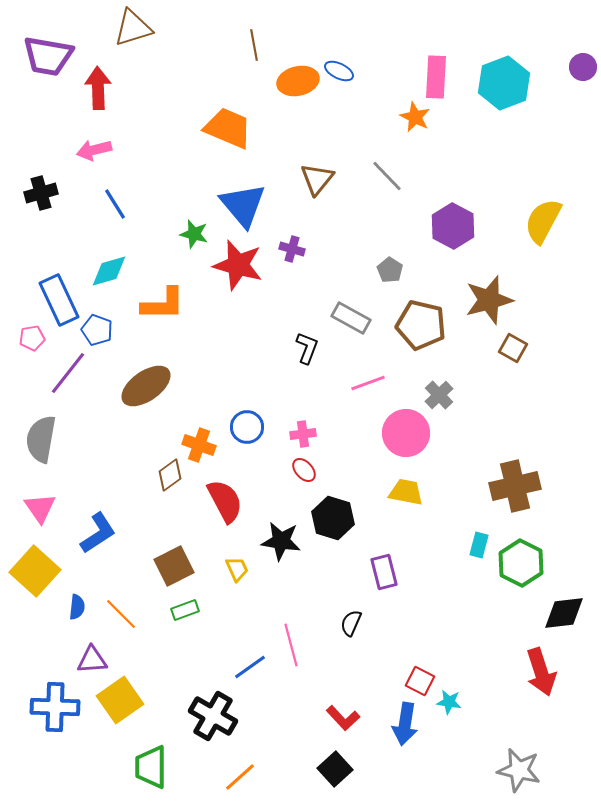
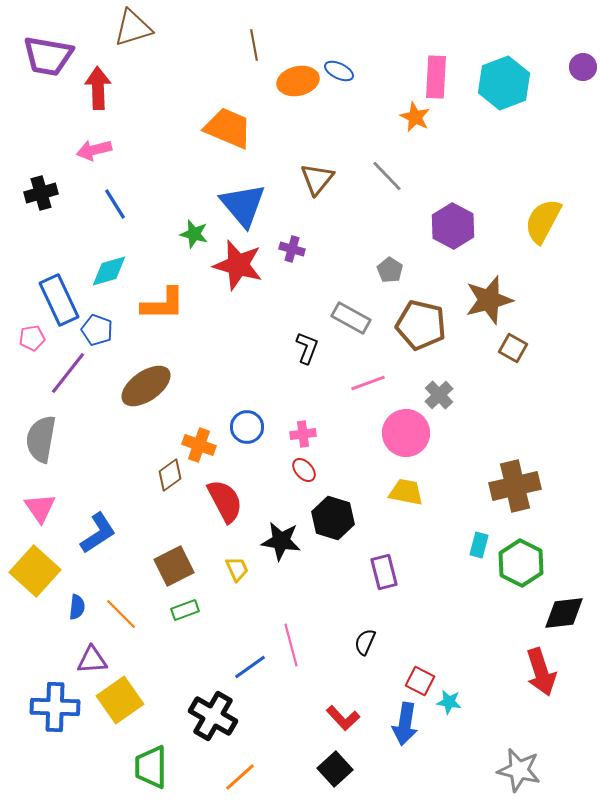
black semicircle at (351, 623): moved 14 px right, 19 px down
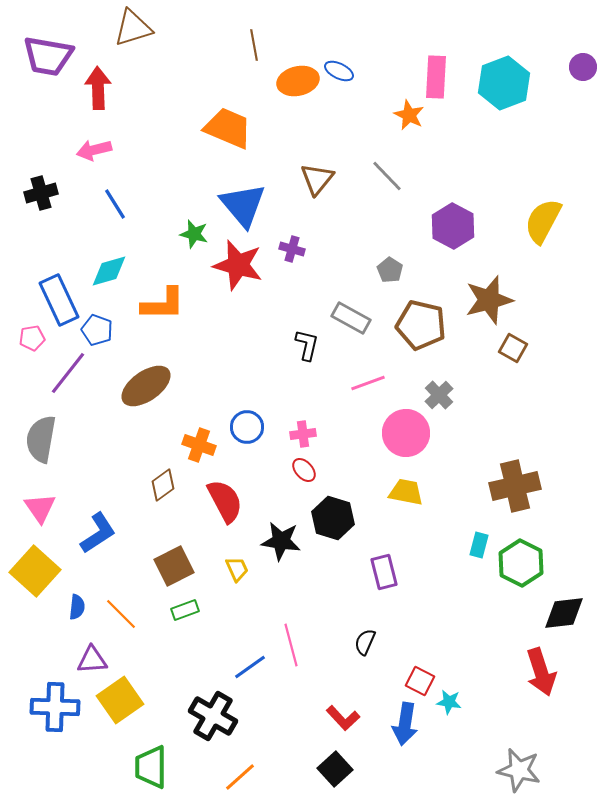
orange star at (415, 117): moved 6 px left, 2 px up
black L-shape at (307, 348): moved 3 px up; rotated 8 degrees counterclockwise
brown diamond at (170, 475): moved 7 px left, 10 px down
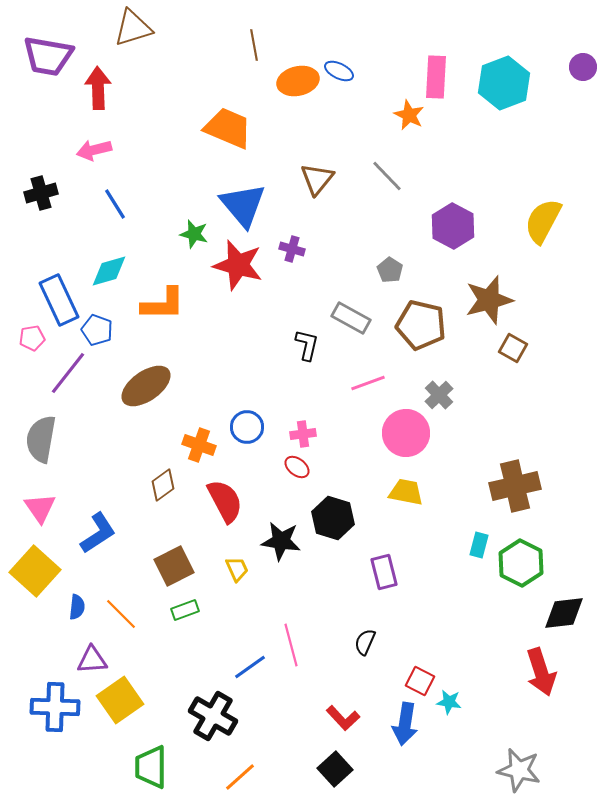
red ellipse at (304, 470): moved 7 px left, 3 px up; rotated 10 degrees counterclockwise
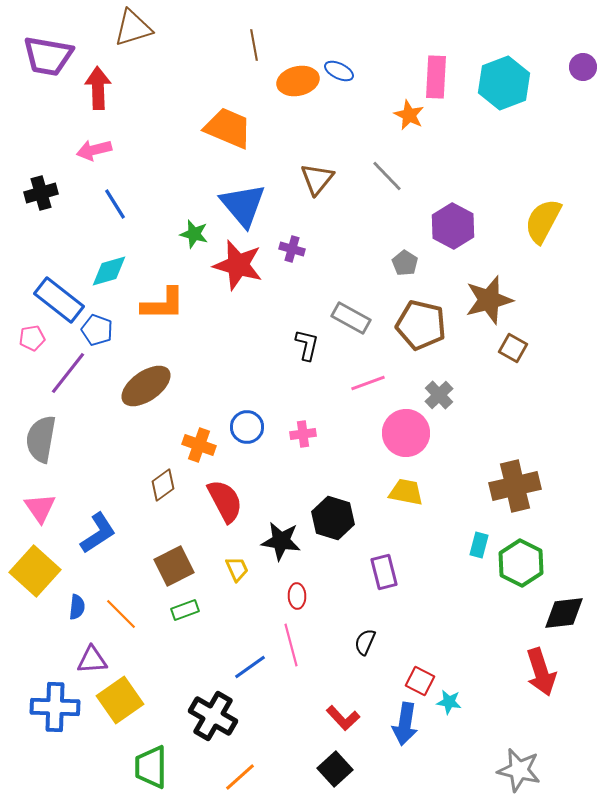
gray pentagon at (390, 270): moved 15 px right, 7 px up
blue rectangle at (59, 300): rotated 27 degrees counterclockwise
red ellipse at (297, 467): moved 129 px down; rotated 50 degrees clockwise
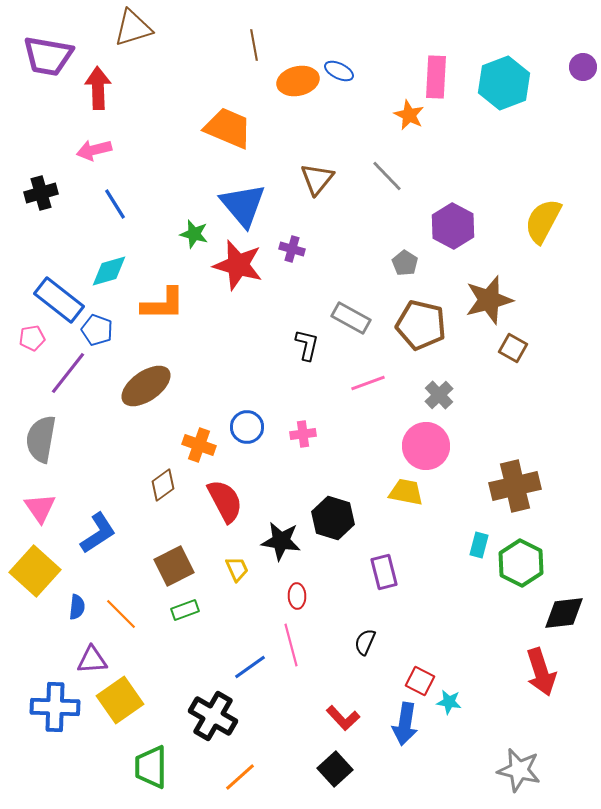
pink circle at (406, 433): moved 20 px right, 13 px down
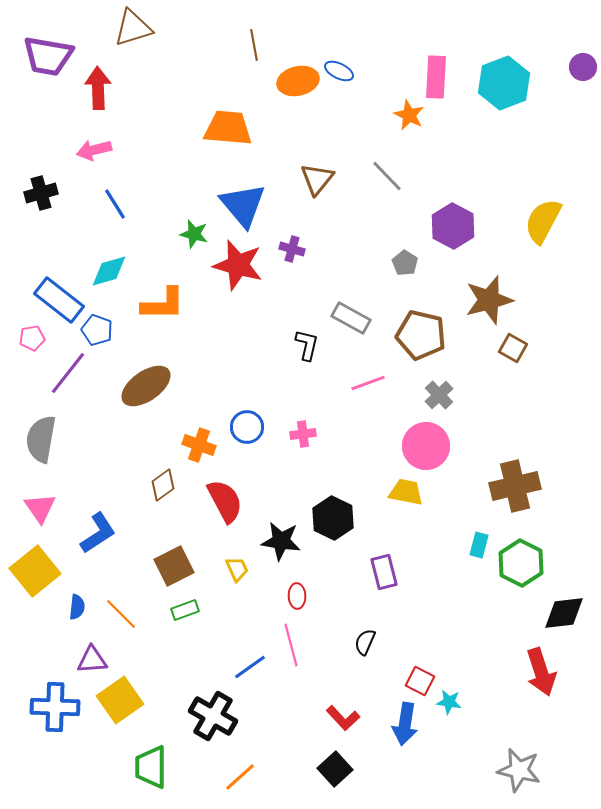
orange trapezoid at (228, 128): rotated 18 degrees counterclockwise
brown pentagon at (421, 325): moved 10 px down
black hexagon at (333, 518): rotated 9 degrees clockwise
yellow square at (35, 571): rotated 9 degrees clockwise
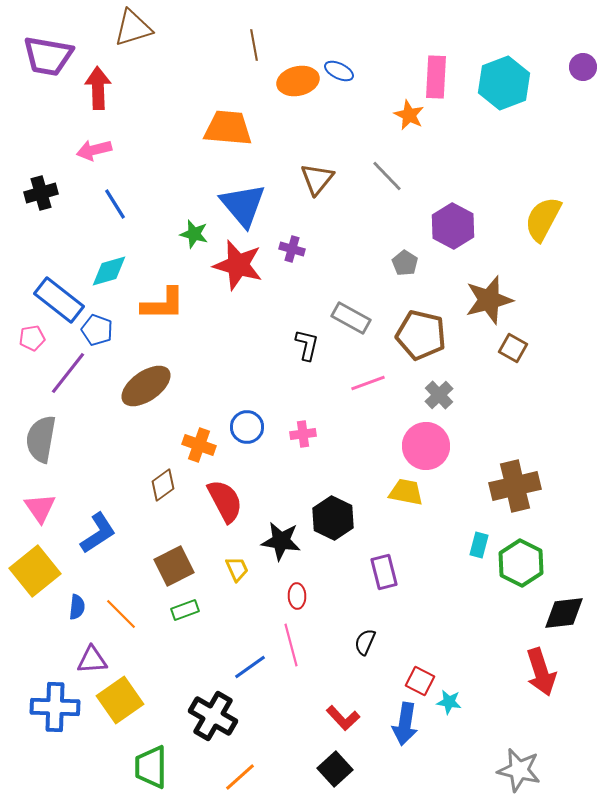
yellow semicircle at (543, 221): moved 2 px up
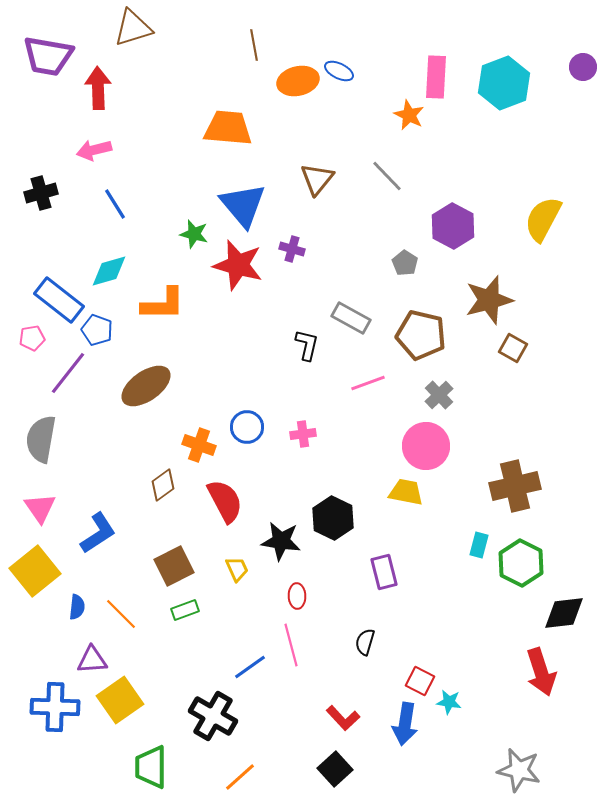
black semicircle at (365, 642): rotated 8 degrees counterclockwise
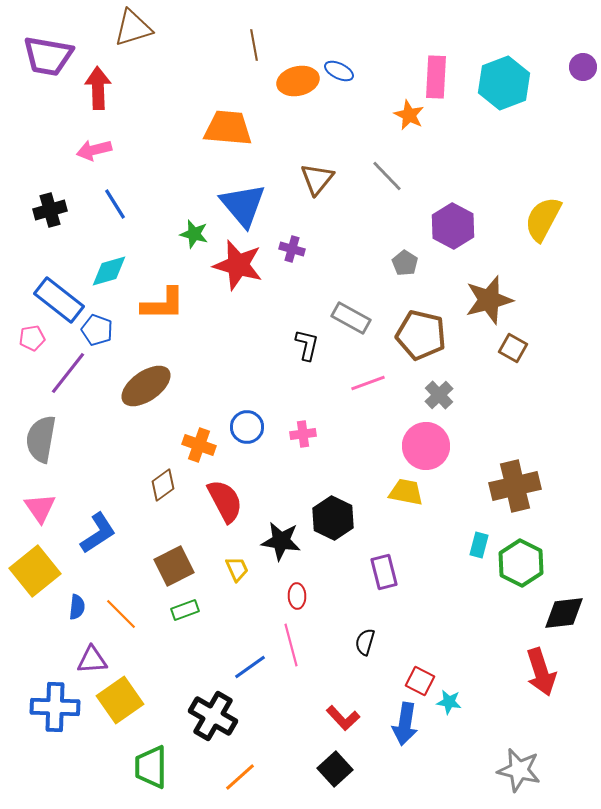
black cross at (41, 193): moved 9 px right, 17 px down
